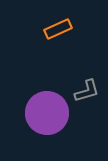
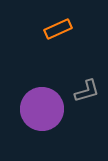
purple circle: moved 5 px left, 4 px up
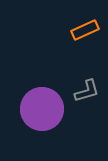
orange rectangle: moved 27 px right, 1 px down
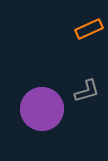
orange rectangle: moved 4 px right, 1 px up
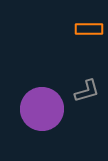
orange rectangle: rotated 24 degrees clockwise
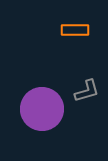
orange rectangle: moved 14 px left, 1 px down
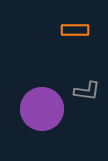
gray L-shape: rotated 24 degrees clockwise
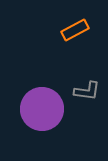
orange rectangle: rotated 28 degrees counterclockwise
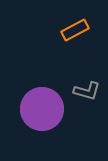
gray L-shape: rotated 8 degrees clockwise
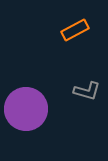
purple circle: moved 16 px left
